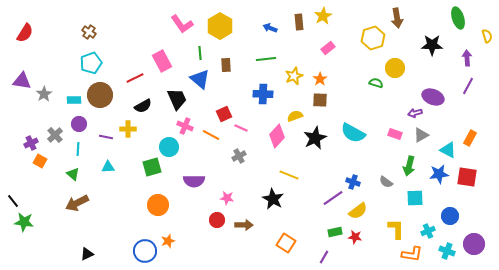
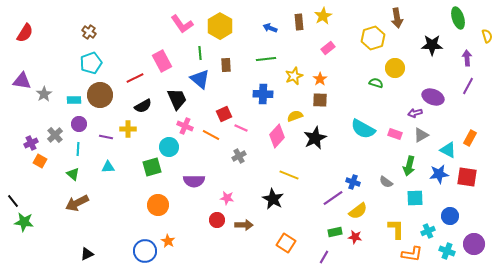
cyan semicircle at (353, 133): moved 10 px right, 4 px up
orange star at (168, 241): rotated 24 degrees counterclockwise
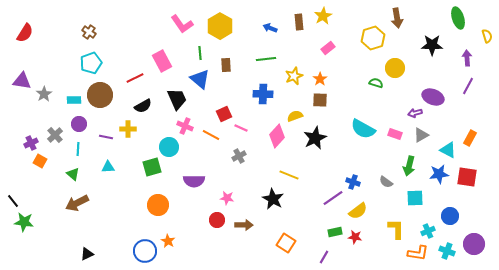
orange L-shape at (412, 254): moved 6 px right, 1 px up
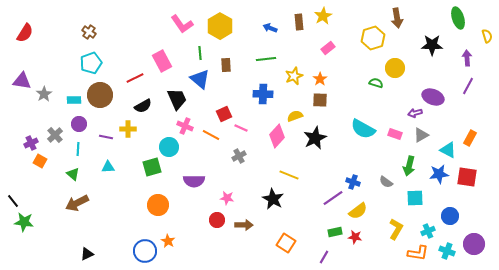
yellow L-shape at (396, 229): rotated 30 degrees clockwise
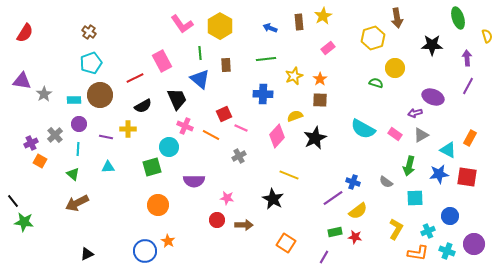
pink rectangle at (395, 134): rotated 16 degrees clockwise
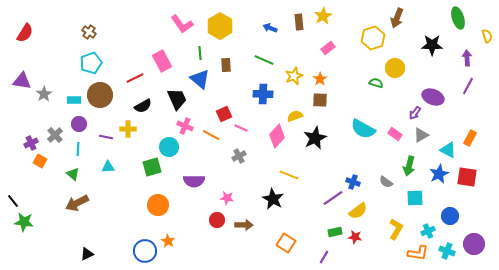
brown arrow at (397, 18): rotated 30 degrees clockwise
green line at (266, 59): moved 2 px left, 1 px down; rotated 30 degrees clockwise
purple arrow at (415, 113): rotated 40 degrees counterclockwise
blue star at (439, 174): rotated 18 degrees counterclockwise
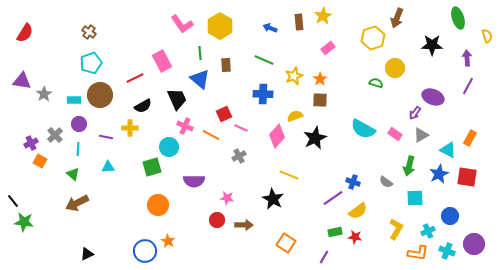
yellow cross at (128, 129): moved 2 px right, 1 px up
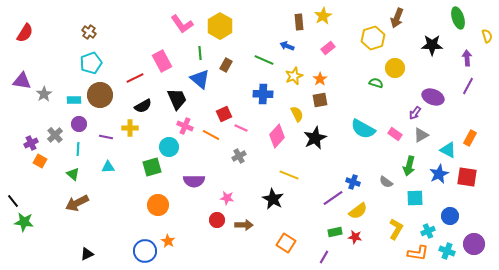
blue arrow at (270, 28): moved 17 px right, 18 px down
brown rectangle at (226, 65): rotated 32 degrees clockwise
brown square at (320, 100): rotated 14 degrees counterclockwise
yellow semicircle at (295, 116): moved 2 px right, 2 px up; rotated 84 degrees clockwise
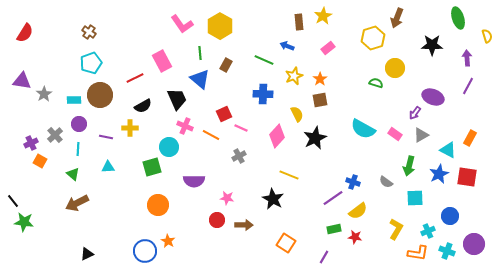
green rectangle at (335, 232): moved 1 px left, 3 px up
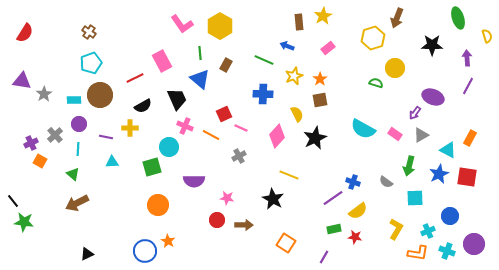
cyan triangle at (108, 167): moved 4 px right, 5 px up
